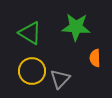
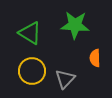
green star: moved 1 px left, 2 px up
gray triangle: moved 5 px right
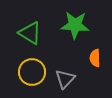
yellow circle: moved 1 px down
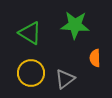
yellow circle: moved 1 px left, 1 px down
gray triangle: rotated 10 degrees clockwise
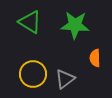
green triangle: moved 11 px up
yellow circle: moved 2 px right, 1 px down
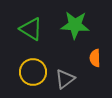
green triangle: moved 1 px right, 7 px down
yellow circle: moved 2 px up
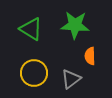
orange semicircle: moved 5 px left, 2 px up
yellow circle: moved 1 px right, 1 px down
gray triangle: moved 6 px right
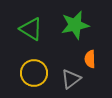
green star: rotated 16 degrees counterclockwise
orange semicircle: moved 3 px down
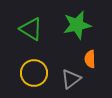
green star: moved 2 px right
